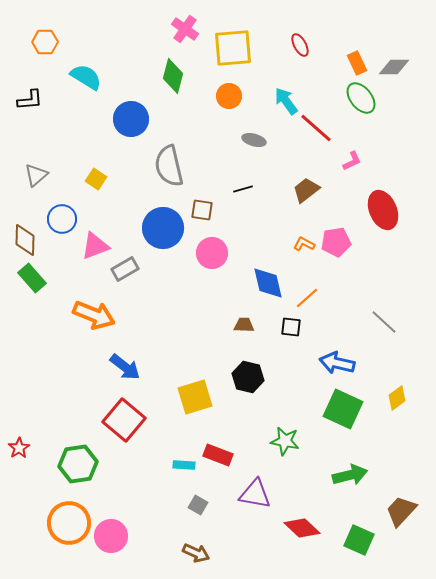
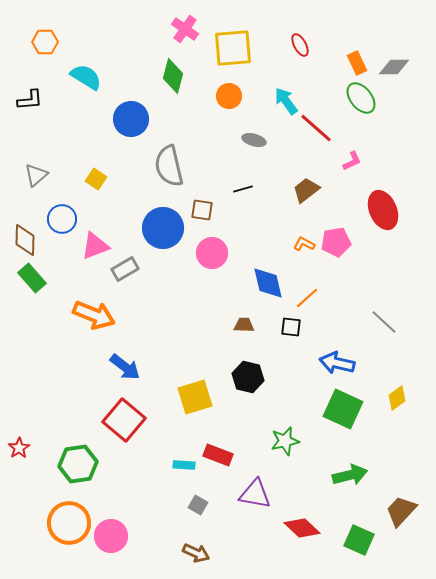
green star at (285, 441): rotated 24 degrees counterclockwise
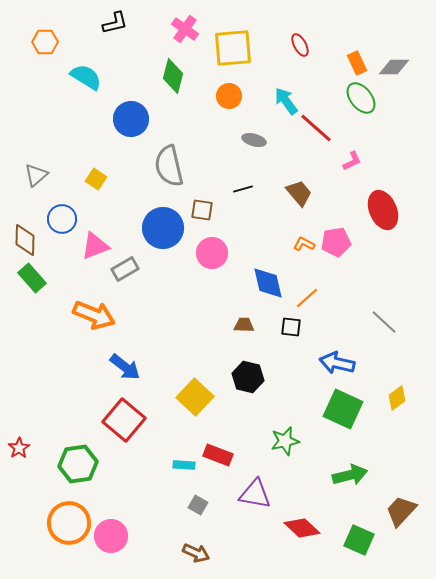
black L-shape at (30, 100): moved 85 px right, 77 px up; rotated 8 degrees counterclockwise
brown trapezoid at (306, 190): moved 7 px left, 3 px down; rotated 88 degrees clockwise
yellow square at (195, 397): rotated 30 degrees counterclockwise
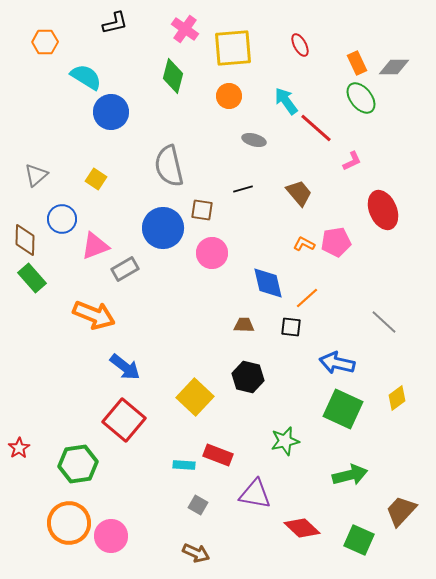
blue circle at (131, 119): moved 20 px left, 7 px up
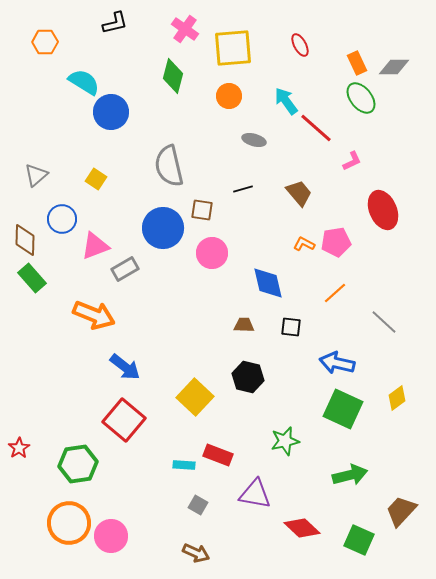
cyan semicircle at (86, 77): moved 2 px left, 5 px down
orange line at (307, 298): moved 28 px right, 5 px up
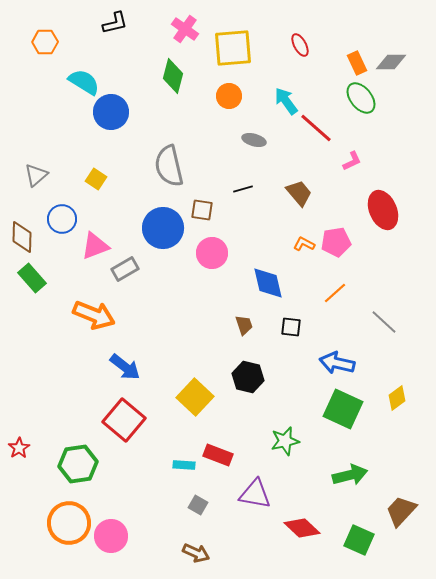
gray diamond at (394, 67): moved 3 px left, 5 px up
brown diamond at (25, 240): moved 3 px left, 3 px up
brown trapezoid at (244, 325): rotated 70 degrees clockwise
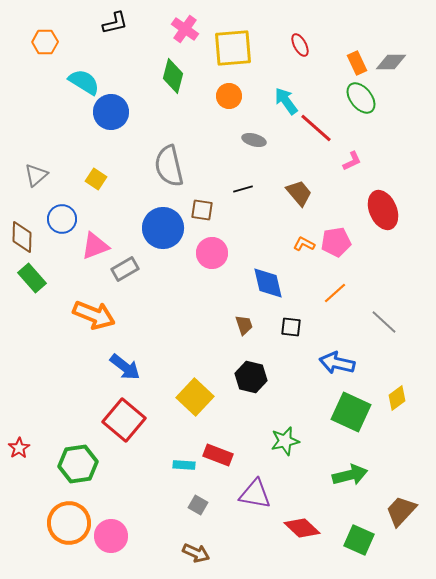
black hexagon at (248, 377): moved 3 px right
green square at (343, 409): moved 8 px right, 3 px down
